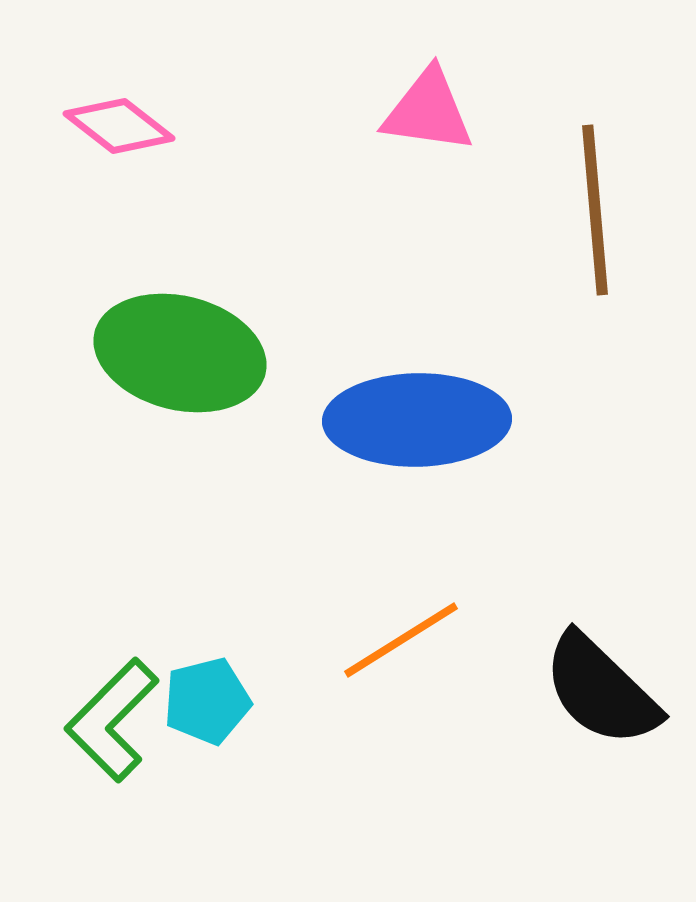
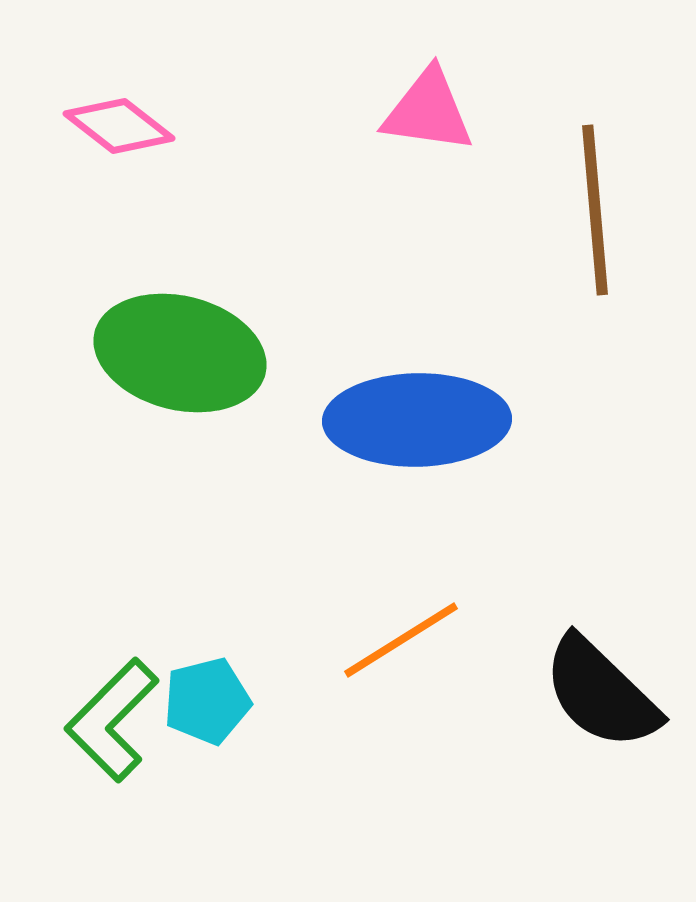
black semicircle: moved 3 px down
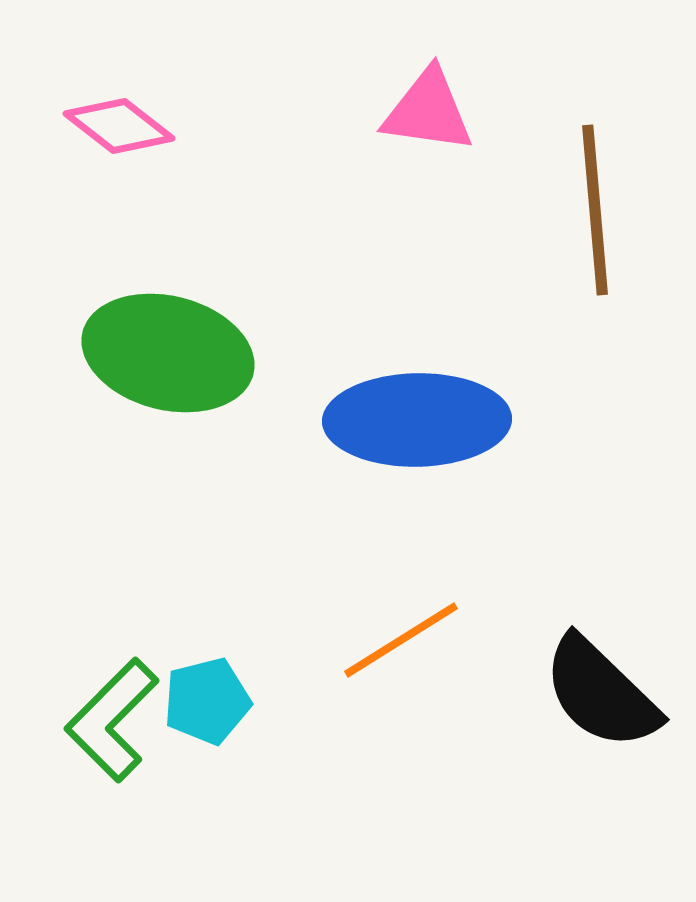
green ellipse: moved 12 px left
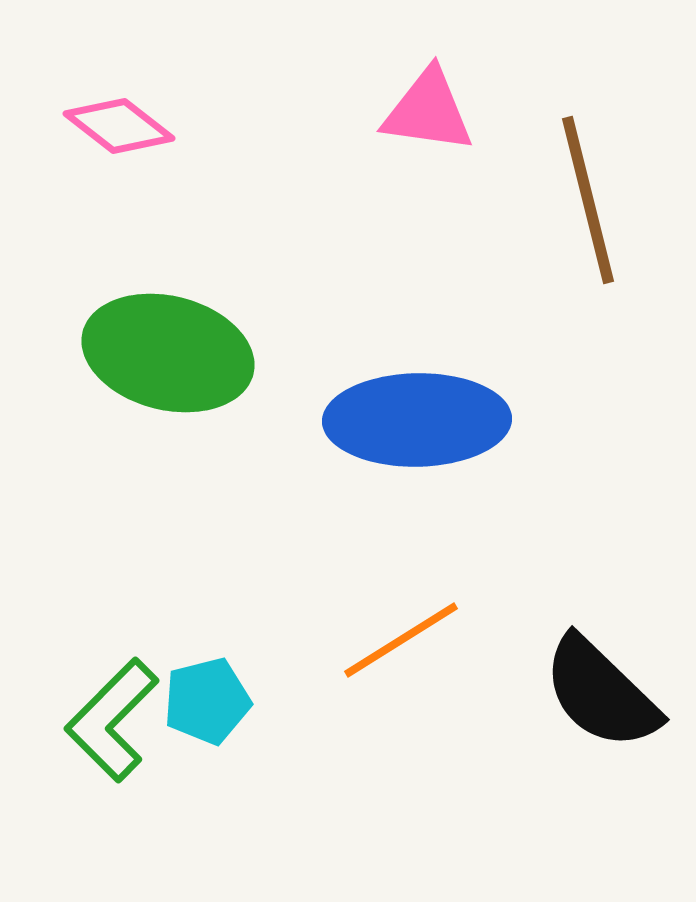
brown line: moved 7 px left, 10 px up; rotated 9 degrees counterclockwise
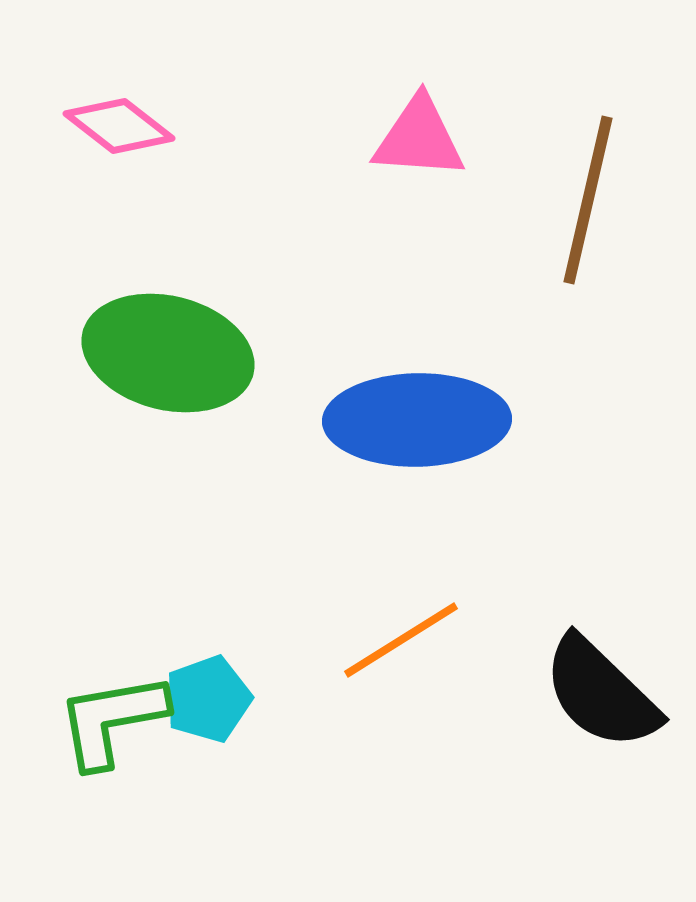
pink triangle: moved 9 px left, 27 px down; rotated 4 degrees counterclockwise
brown line: rotated 27 degrees clockwise
cyan pentagon: moved 1 px right, 2 px up; rotated 6 degrees counterclockwise
green L-shape: rotated 35 degrees clockwise
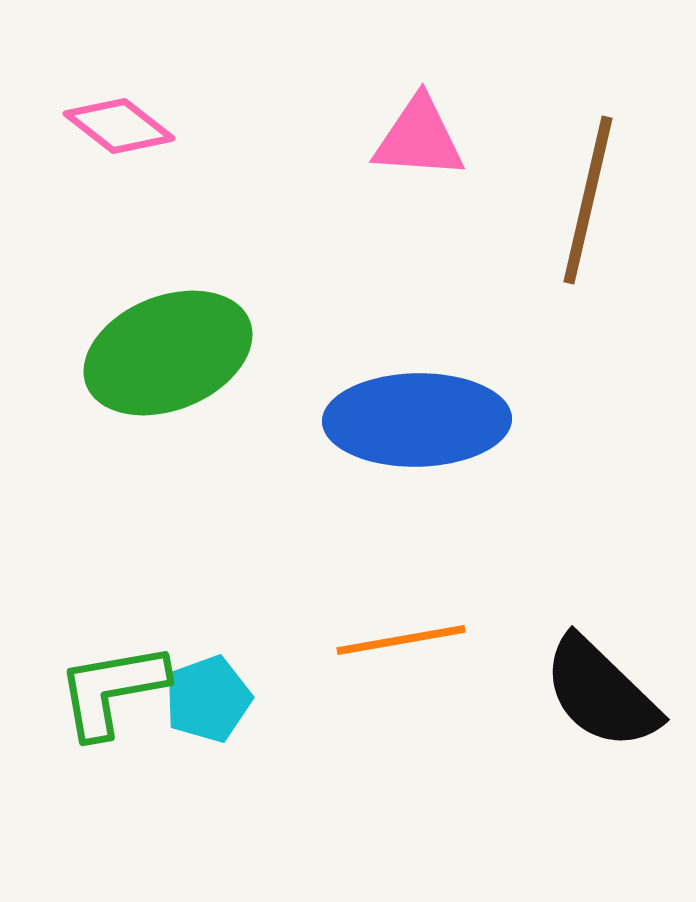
green ellipse: rotated 36 degrees counterclockwise
orange line: rotated 22 degrees clockwise
green L-shape: moved 30 px up
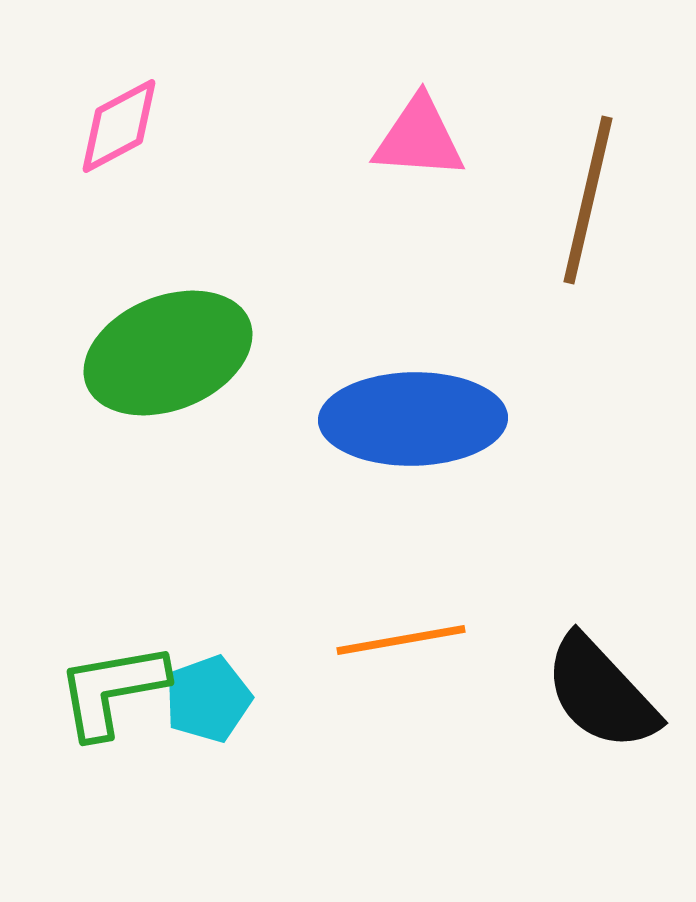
pink diamond: rotated 66 degrees counterclockwise
blue ellipse: moved 4 px left, 1 px up
black semicircle: rotated 3 degrees clockwise
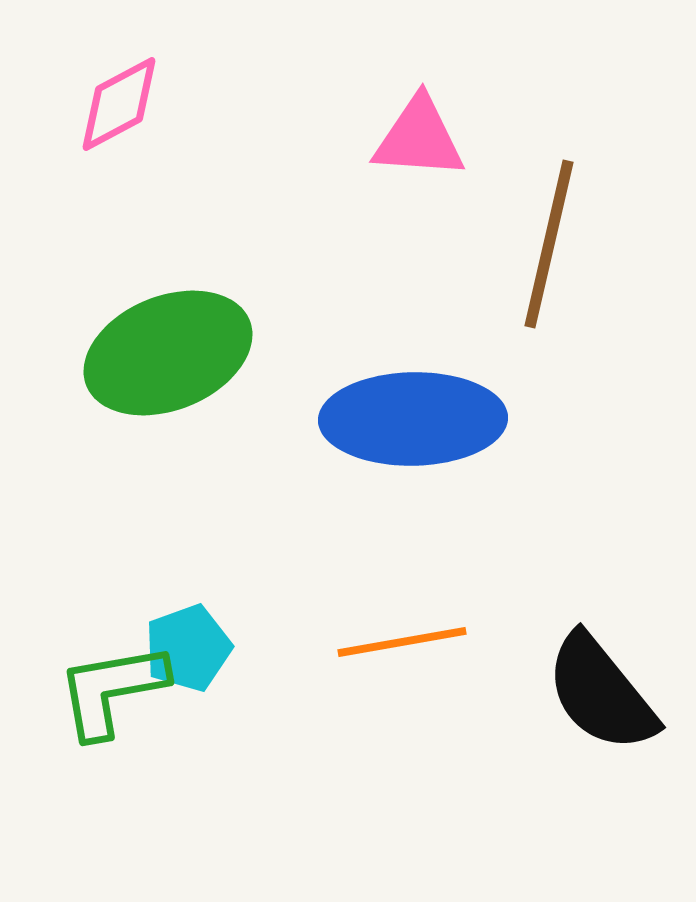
pink diamond: moved 22 px up
brown line: moved 39 px left, 44 px down
orange line: moved 1 px right, 2 px down
black semicircle: rotated 4 degrees clockwise
cyan pentagon: moved 20 px left, 51 px up
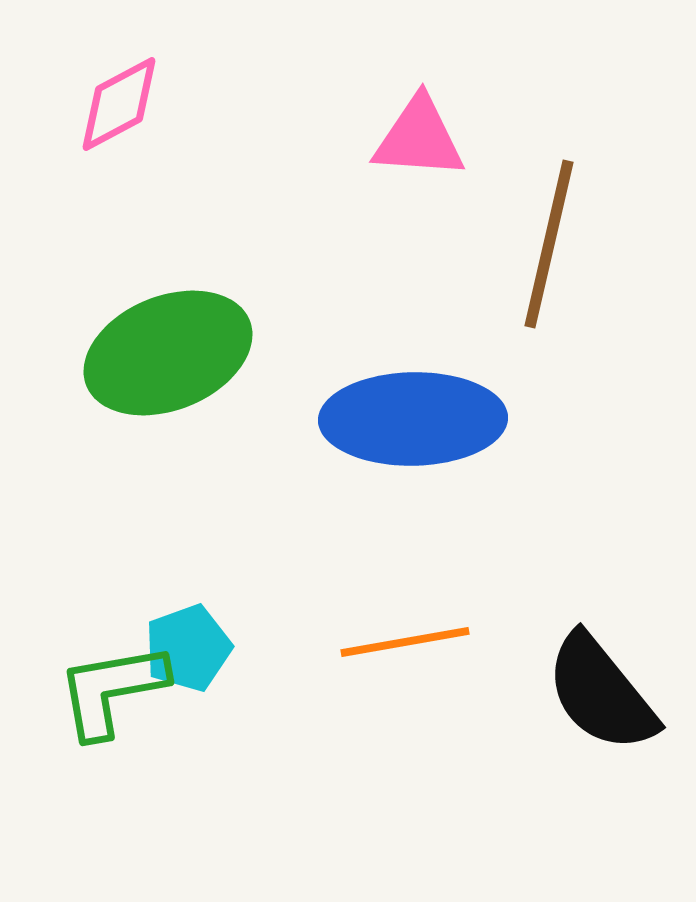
orange line: moved 3 px right
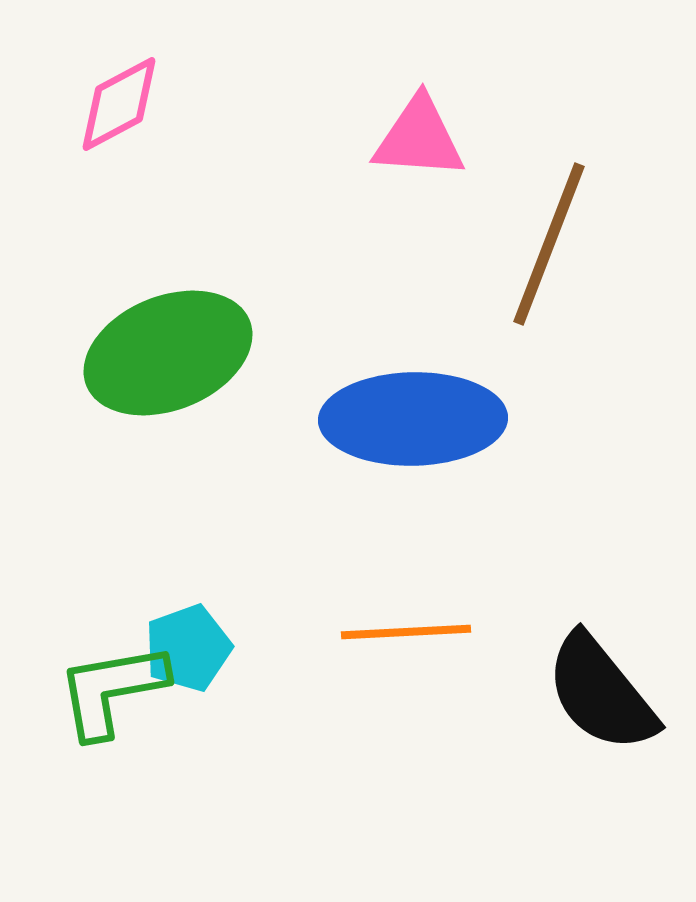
brown line: rotated 8 degrees clockwise
orange line: moved 1 px right, 10 px up; rotated 7 degrees clockwise
